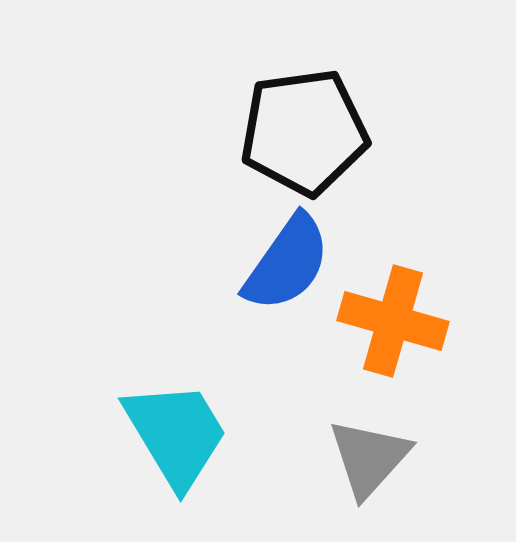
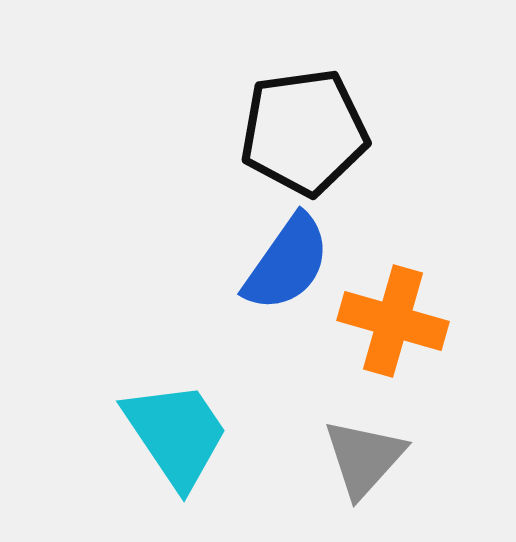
cyan trapezoid: rotated 3 degrees counterclockwise
gray triangle: moved 5 px left
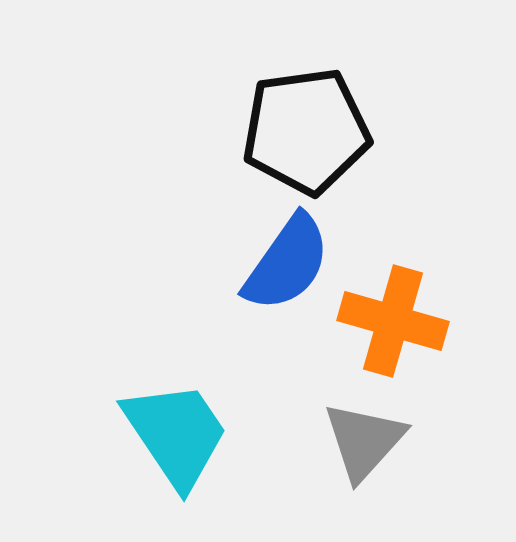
black pentagon: moved 2 px right, 1 px up
gray triangle: moved 17 px up
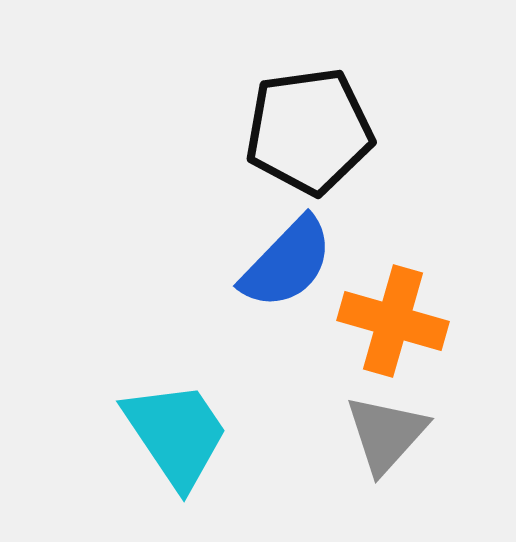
black pentagon: moved 3 px right
blue semicircle: rotated 9 degrees clockwise
gray triangle: moved 22 px right, 7 px up
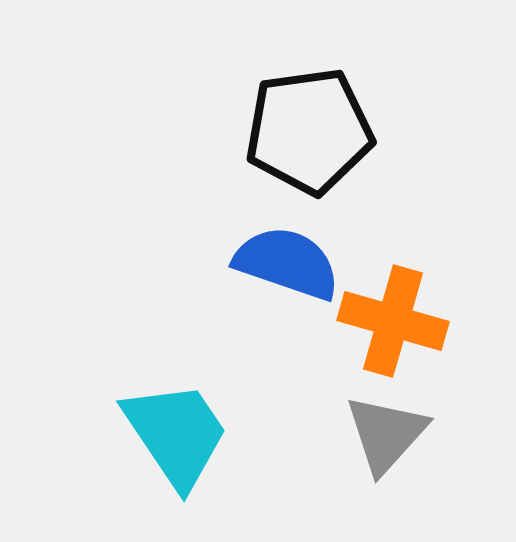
blue semicircle: rotated 115 degrees counterclockwise
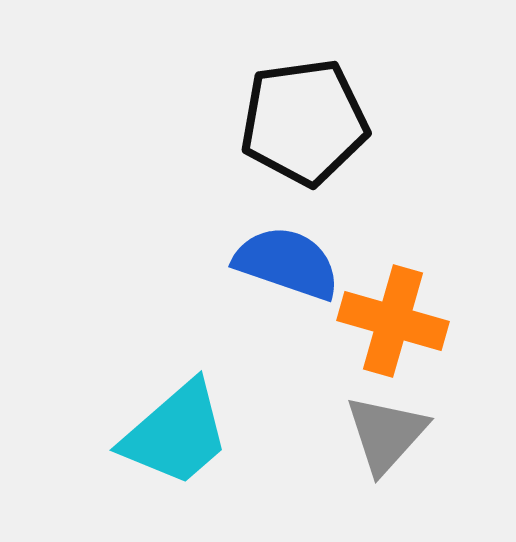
black pentagon: moved 5 px left, 9 px up
cyan trapezoid: rotated 83 degrees clockwise
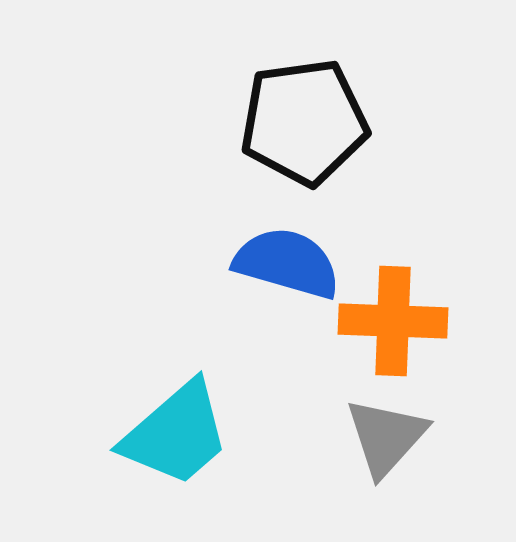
blue semicircle: rotated 3 degrees counterclockwise
orange cross: rotated 14 degrees counterclockwise
gray triangle: moved 3 px down
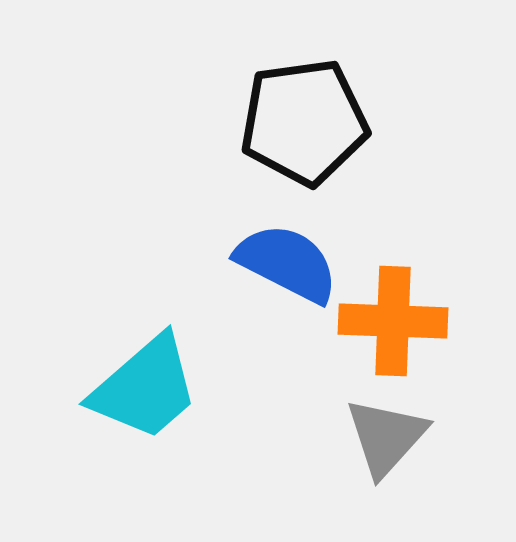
blue semicircle: rotated 11 degrees clockwise
cyan trapezoid: moved 31 px left, 46 px up
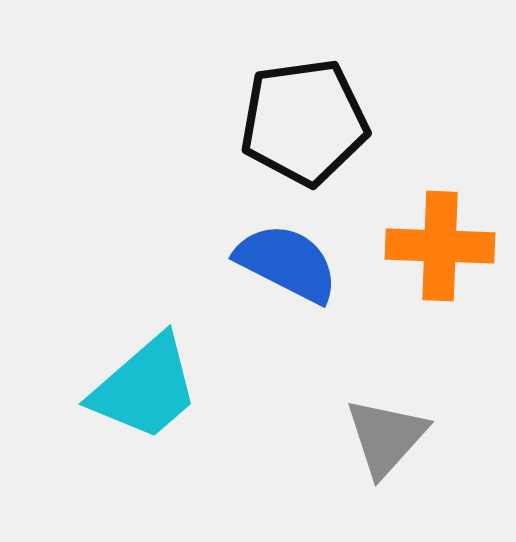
orange cross: moved 47 px right, 75 px up
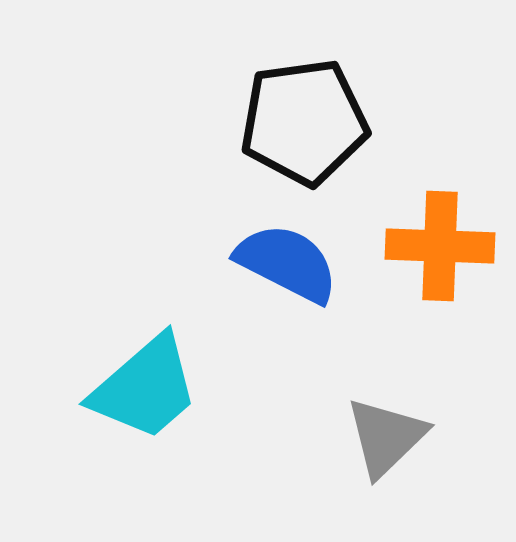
gray triangle: rotated 4 degrees clockwise
